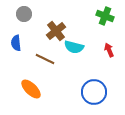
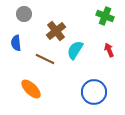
cyan semicircle: moved 1 px right, 3 px down; rotated 108 degrees clockwise
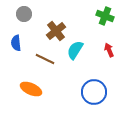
orange ellipse: rotated 20 degrees counterclockwise
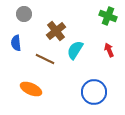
green cross: moved 3 px right
